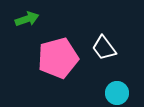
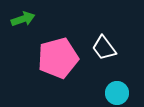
green arrow: moved 4 px left
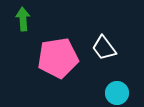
green arrow: rotated 75 degrees counterclockwise
pink pentagon: rotated 6 degrees clockwise
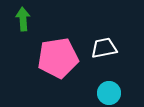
white trapezoid: rotated 116 degrees clockwise
cyan circle: moved 8 px left
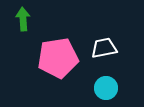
cyan circle: moved 3 px left, 5 px up
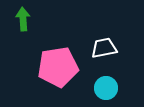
pink pentagon: moved 9 px down
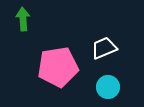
white trapezoid: rotated 12 degrees counterclockwise
cyan circle: moved 2 px right, 1 px up
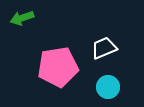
green arrow: moved 1 px left, 1 px up; rotated 105 degrees counterclockwise
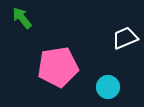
green arrow: rotated 70 degrees clockwise
white trapezoid: moved 21 px right, 10 px up
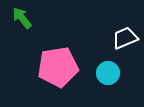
cyan circle: moved 14 px up
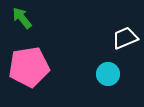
pink pentagon: moved 29 px left
cyan circle: moved 1 px down
